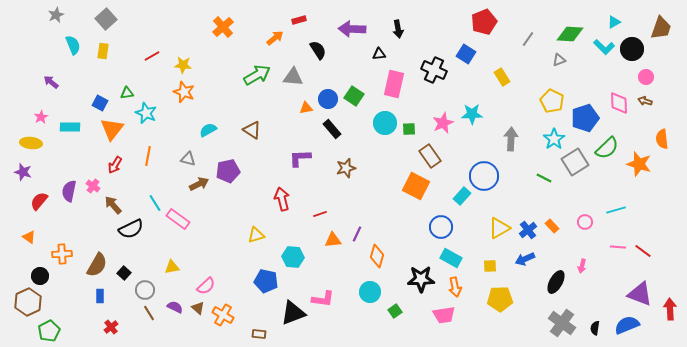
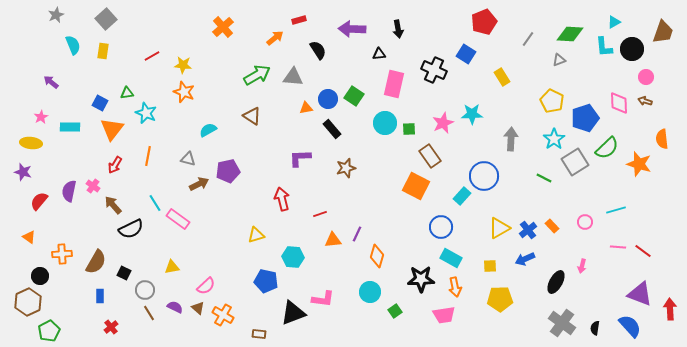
brown trapezoid at (661, 28): moved 2 px right, 4 px down
cyan L-shape at (604, 47): rotated 40 degrees clockwise
brown triangle at (252, 130): moved 14 px up
brown semicircle at (97, 265): moved 1 px left, 3 px up
black square at (124, 273): rotated 16 degrees counterclockwise
blue semicircle at (627, 325): moved 3 px right, 1 px down; rotated 70 degrees clockwise
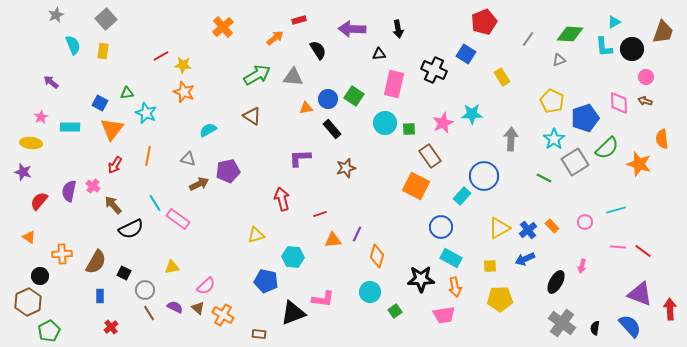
red line at (152, 56): moved 9 px right
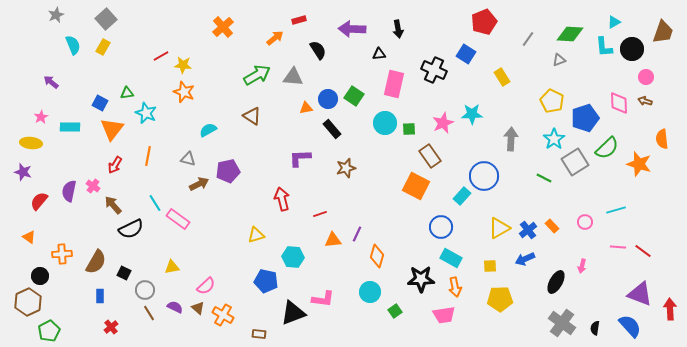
yellow rectangle at (103, 51): moved 4 px up; rotated 21 degrees clockwise
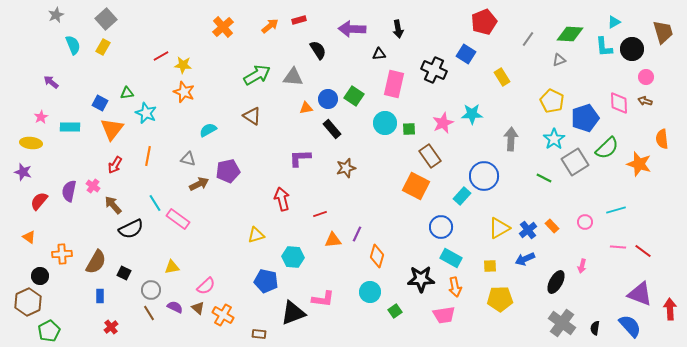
brown trapezoid at (663, 32): rotated 35 degrees counterclockwise
orange arrow at (275, 38): moved 5 px left, 12 px up
gray circle at (145, 290): moved 6 px right
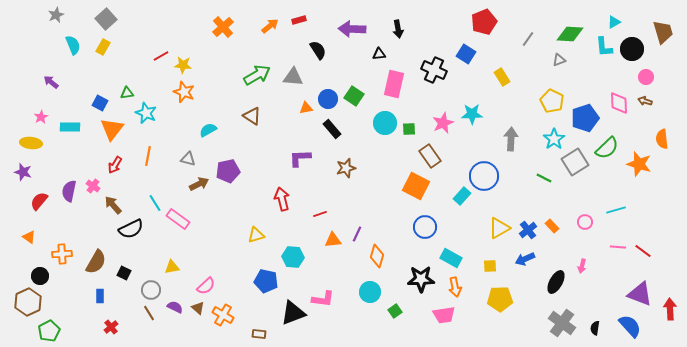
blue circle at (441, 227): moved 16 px left
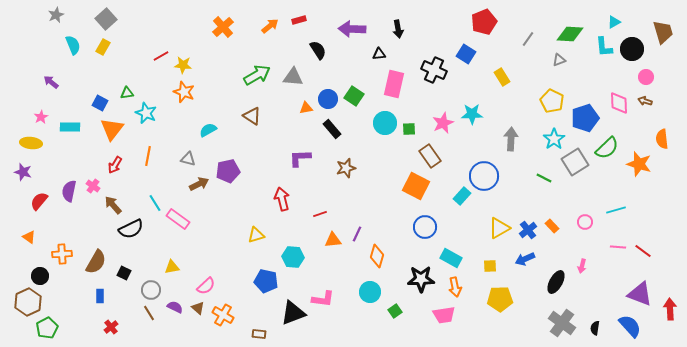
green pentagon at (49, 331): moved 2 px left, 3 px up
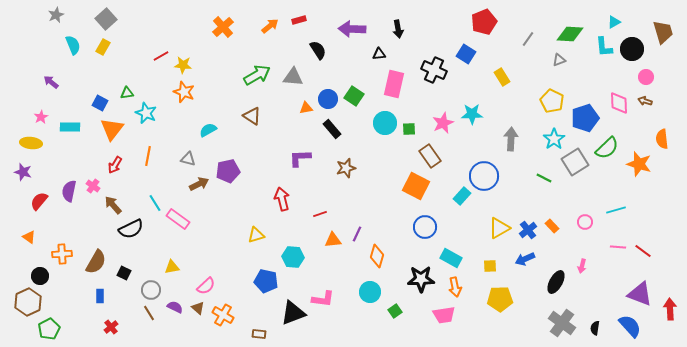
green pentagon at (47, 328): moved 2 px right, 1 px down
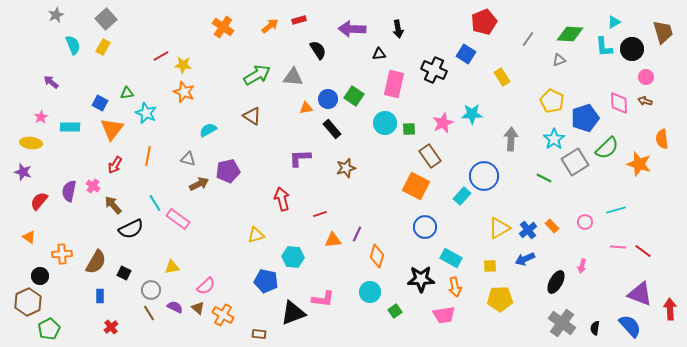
orange cross at (223, 27): rotated 15 degrees counterclockwise
